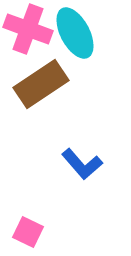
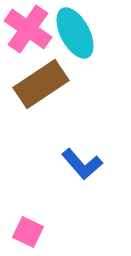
pink cross: rotated 15 degrees clockwise
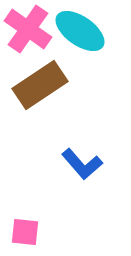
cyan ellipse: moved 5 px right, 2 px up; rotated 27 degrees counterclockwise
brown rectangle: moved 1 px left, 1 px down
pink square: moved 3 px left; rotated 20 degrees counterclockwise
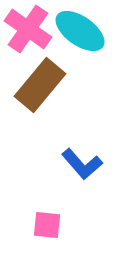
brown rectangle: rotated 16 degrees counterclockwise
pink square: moved 22 px right, 7 px up
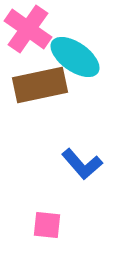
cyan ellipse: moved 5 px left, 26 px down
brown rectangle: rotated 38 degrees clockwise
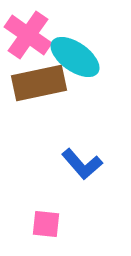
pink cross: moved 6 px down
brown rectangle: moved 1 px left, 2 px up
pink square: moved 1 px left, 1 px up
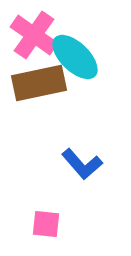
pink cross: moved 6 px right
cyan ellipse: rotated 9 degrees clockwise
